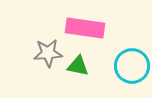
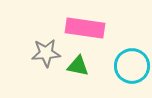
gray star: moved 2 px left
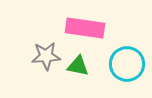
gray star: moved 3 px down
cyan circle: moved 5 px left, 2 px up
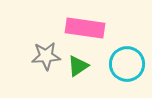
green triangle: rotated 45 degrees counterclockwise
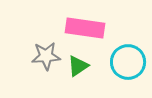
cyan circle: moved 1 px right, 2 px up
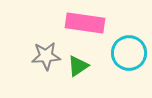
pink rectangle: moved 5 px up
cyan circle: moved 1 px right, 9 px up
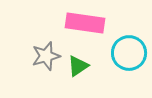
gray star: rotated 12 degrees counterclockwise
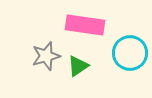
pink rectangle: moved 2 px down
cyan circle: moved 1 px right
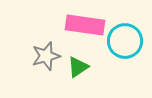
cyan circle: moved 5 px left, 12 px up
green triangle: moved 1 px down
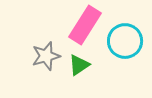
pink rectangle: rotated 66 degrees counterclockwise
green triangle: moved 1 px right, 2 px up
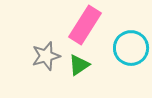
cyan circle: moved 6 px right, 7 px down
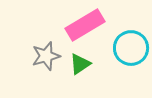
pink rectangle: rotated 27 degrees clockwise
green triangle: moved 1 px right, 1 px up
